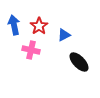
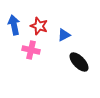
red star: rotated 18 degrees counterclockwise
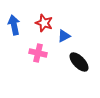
red star: moved 5 px right, 3 px up
blue triangle: moved 1 px down
pink cross: moved 7 px right, 3 px down
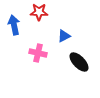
red star: moved 5 px left, 11 px up; rotated 18 degrees counterclockwise
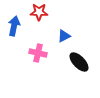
blue arrow: moved 1 px down; rotated 24 degrees clockwise
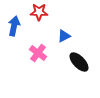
pink cross: rotated 24 degrees clockwise
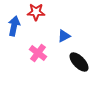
red star: moved 3 px left
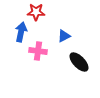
blue arrow: moved 7 px right, 6 px down
pink cross: moved 2 px up; rotated 30 degrees counterclockwise
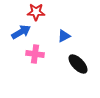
blue arrow: rotated 48 degrees clockwise
pink cross: moved 3 px left, 3 px down
black ellipse: moved 1 px left, 2 px down
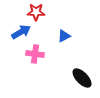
black ellipse: moved 4 px right, 14 px down
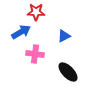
black ellipse: moved 14 px left, 6 px up
